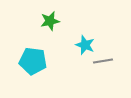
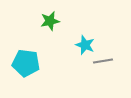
cyan pentagon: moved 7 px left, 2 px down
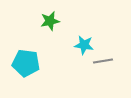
cyan star: moved 1 px left; rotated 12 degrees counterclockwise
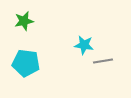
green star: moved 26 px left
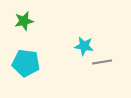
cyan star: moved 1 px down
gray line: moved 1 px left, 1 px down
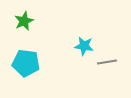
green star: rotated 12 degrees counterclockwise
gray line: moved 5 px right
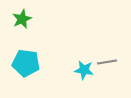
green star: moved 2 px left, 2 px up
cyan star: moved 24 px down
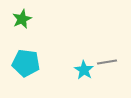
cyan star: rotated 24 degrees clockwise
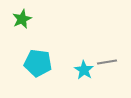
cyan pentagon: moved 12 px right
